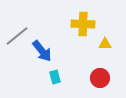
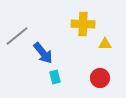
blue arrow: moved 1 px right, 2 px down
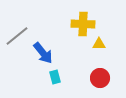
yellow triangle: moved 6 px left
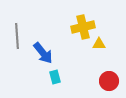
yellow cross: moved 3 px down; rotated 15 degrees counterclockwise
gray line: rotated 55 degrees counterclockwise
red circle: moved 9 px right, 3 px down
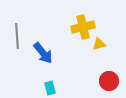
yellow triangle: rotated 16 degrees counterclockwise
cyan rectangle: moved 5 px left, 11 px down
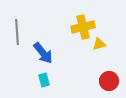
gray line: moved 4 px up
cyan rectangle: moved 6 px left, 8 px up
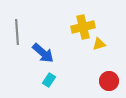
blue arrow: rotated 10 degrees counterclockwise
cyan rectangle: moved 5 px right; rotated 48 degrees clockwise
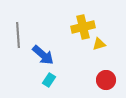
gray line: moved 1 px right, 3 px down
blue arrow: moved 2 px down
red circle: moved 3 px left, 1 px up
